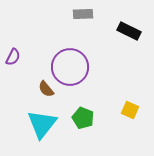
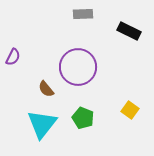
purple circle: moved 8 px right
yellow square: rotated 12 degrees clockwise
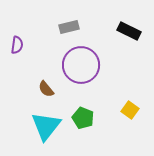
gray rectangle: moved 14 px left, 13 px down; rotated 12 degrees counterclockwise
purple semicircle: moved 4 px right, 12 px up; rotated 18 degrees counterclockwise
purple circle: moved 3 px right, 2 px up
cyan triangle: moved 4 px right, 2 px down
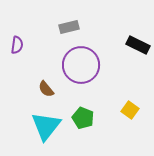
black rectangle: moved 9 px right, 14 px down
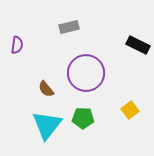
purple circle: moved 5 px right, 8 px down
yellow square: rotated 18 degrees clockwise
green pentagon: rotated 20 degrees counterclockwise
cyan triangle: moved 1 px right, 1 px up
